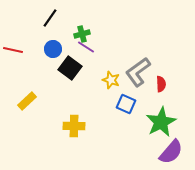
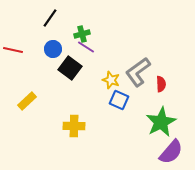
blue square: moved 7 px left, 4 px up
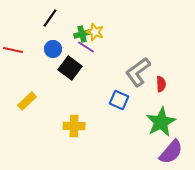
yellow star: moved 16 px left, 48 px up
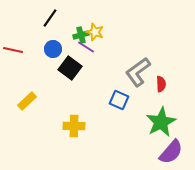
green cross: moved 1 px left, 1 px down
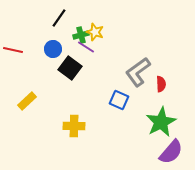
black line: moved 9 px right
